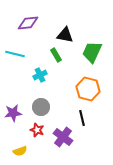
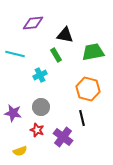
purple diamond: moved 5 px right
green trapezoid: moved 1 px right; rotated 55 degrees clockwise
purple star: rotated 18 degrees clockwise
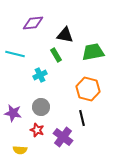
yellow semicircle: moved 1 px up; rotated 24 degrees clockwise
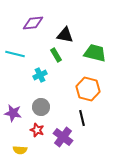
green trapezoid: moved 2 px right, 1 px down; rotated 25 degrees clockwise
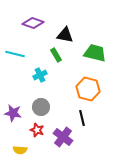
purple diamond: rotated 25 degrees clockwise
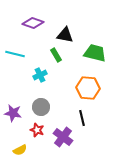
orange hexagon: moved 1 px up; rotated 10 degrees counterclockwise
yellow semicircle: rotated 32 degrees counterclockwise
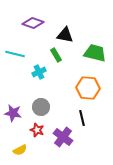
cyan cross: moved 1 px left, 3 px up
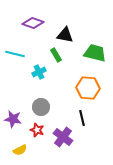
purple star: moved 6 px down
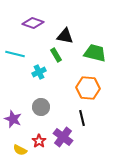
black triangle: moved 1 px down
purple star: rotated 12 degrees clockwise
red star: moved 2 px right, 11 px down; rotated 16 degrees clockwise
yellow semicircle: rotated 56 degrees clockwise
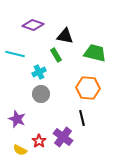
purple diamond: moved 2 px down
gray circle: moved 13 px up
purple star: moved 4 px right
